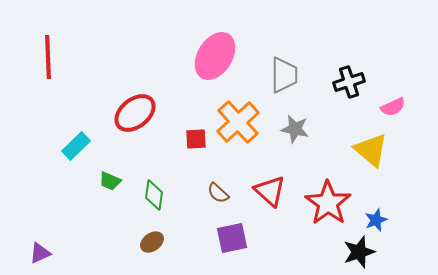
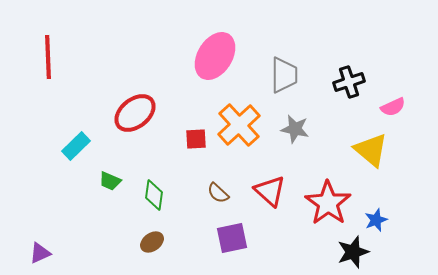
orange cross: moved 1 px right, 3 px down
black star: moved 6 px left
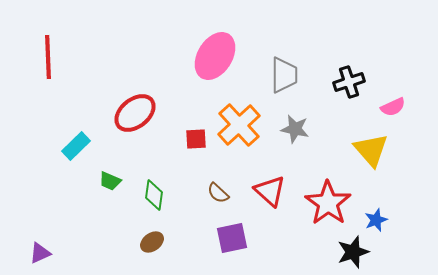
yellow triangle: rotated 9 degrees clockwise
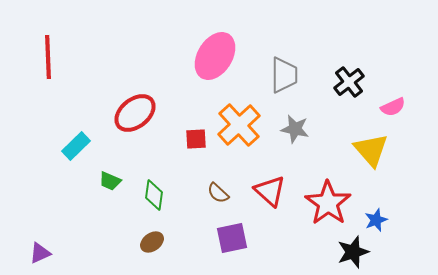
black cross: rotated 20 degrees counterclockwise
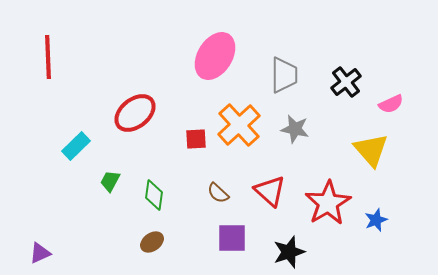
black cross: moved 3 px left
pink semicircle: moved 2 px left, 3 px up
green trapezoid: rotated 95 degrees clockwise
red star: rotated 6 degrees clockwise
purple square: rotated 12 degrees clockwise
black star: moved 64 px left
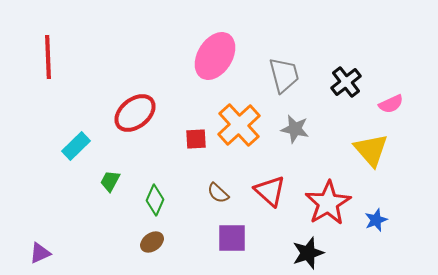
gray trapezoid: rotated 15 degrees counterclockwise
green diamond: moved 1 px right, 5 px down; rotated 16 degrees clockwise
black star: moved 19 px right, 1 px down
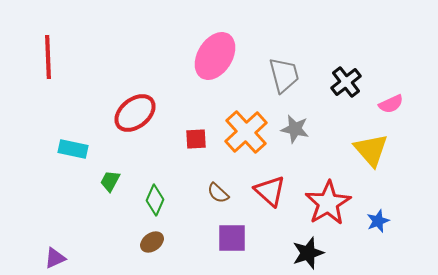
orange cross: moved 7 px right, 7 px down
cyan rectangle: moved 3 px left, 3 px down; rotated 56 degrees clockwise
blue star: moved 2 px right, 1 px down
purple triangle: moved 15 px right, 5 px down
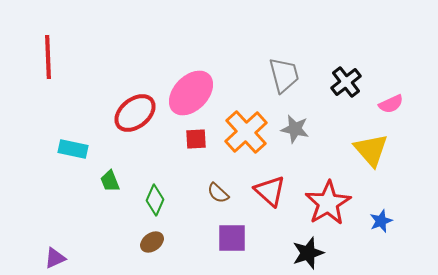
pink ellipse: moved 24 px left, 37 px down; rotated 12 degrees clockwise
green trapezoid: rotated 50 degrees counterclockwise
blue star: moved 3 px right
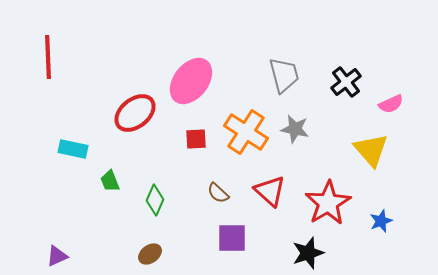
pink ellipse: moved 12 px up; rotated 6 degrees counterclockwise
orange cross: rotated 15 degrees counterclockwise
brown ellipse: moved 2 px left, 12 px down
purple triangle: moved 2 px right, 2 px up
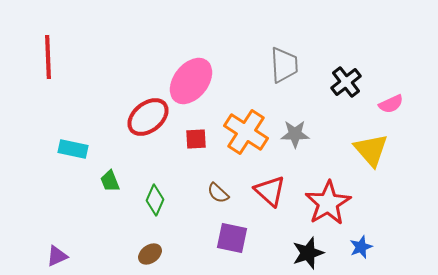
gray trapezoid: moved 10 px up; rotated 12 degrees clockwise
red ellipse: moved 13 px right, 4 px down
gray star: moved 5 px down; rotated 12 degrees counterclockwise
blue star: moved 20 px left, 26 px down
purple square: rotated 12 degrees clockwise
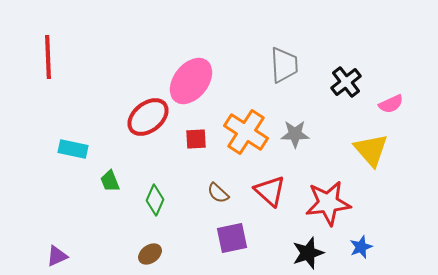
red star: rotated 24 degrees clockwise
purple square: rotated 24 degrees counterclockwise
